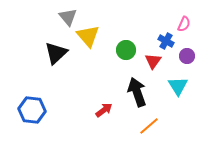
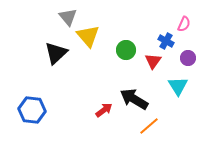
purple circle: moved 1 px right, 2 px down
black arrow: moved 3 px left, 7 px down; rotated 40 degrees counterclockwise
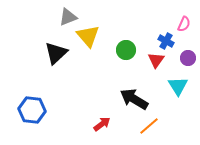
gray triangle: rotated 48 degrees clockwise
red triangle: moved 3 px right, 1 px up
red arrow: moved 2 px left, 14 px down
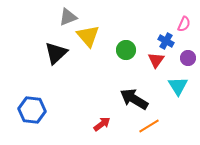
orange line: rotated 10 degrees clockwise
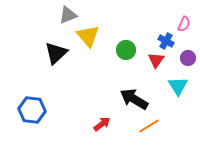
gray triangle: moved 2 px up
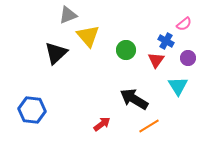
pink semicircle: rotated 28 degrees clockwise
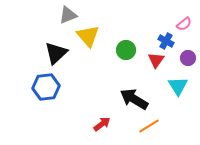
blue hexagon: moved 14 px right, 23 px up; rotated 12 degrees counterclockwise
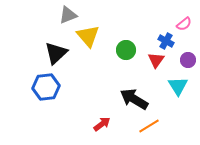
purple circle: moved 2 px down
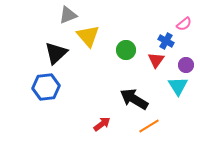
purple circle: moved 2 px left, 5 px down
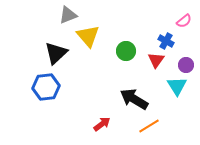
pink semicircle: moved 3 px up
green circle: moved 1 px down
cyan triangle: moved 1 px left
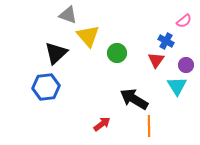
gray triangle: rotated 42 degrees clockwise
green circle: moved 9 px left, 2 px down
orange line: rotated 60 degrees counterclockwise
